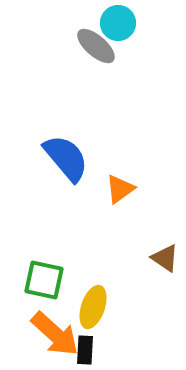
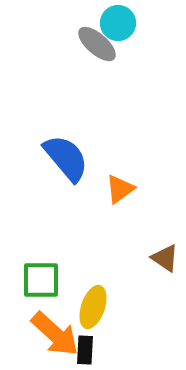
gray ellipse: moved 1 px right, 2 px up
green square: moved 3 px left; rotated 12 degrees counterclockwise
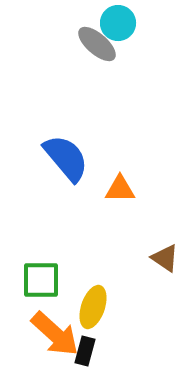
orange triangle: rotated 36 degrees clockwise
black rectangle: moved 1 px down; rotated 12 degrees clockwise
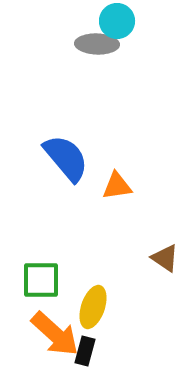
cyan circle: moved 1 px left, 2 px up
gray ellipse: rotated 39 degrees counterclockwise
orange triangle: moved 3 px left, 3 px up; rotated 8 degrees counterclockwise
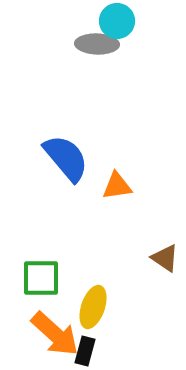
green square: moved 2 px up
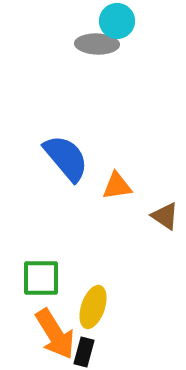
brown triangle: moved 42 px up
orange arrow: rotated 16 degrees clockwise
black rectangle: moved 1 px left, 1 px down
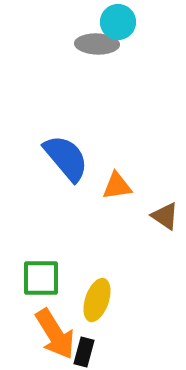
cyan circle: moved 1 px right, 1 px down
yellow ellipse: moved 4 px right, 7 px up
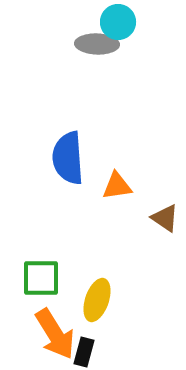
blue semicircle: moved 2 px right; rotated 144 degrees counterclockwise
brown triangle: moved 2 px down
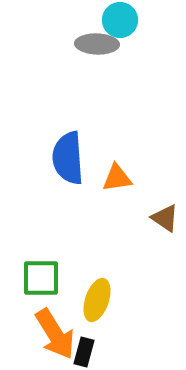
cyan circle: moved 2 px right, 2 px up
orange triangle: moved 8 px up
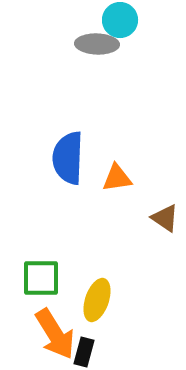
blue semicircle: rotated 6 degrees clockwise
